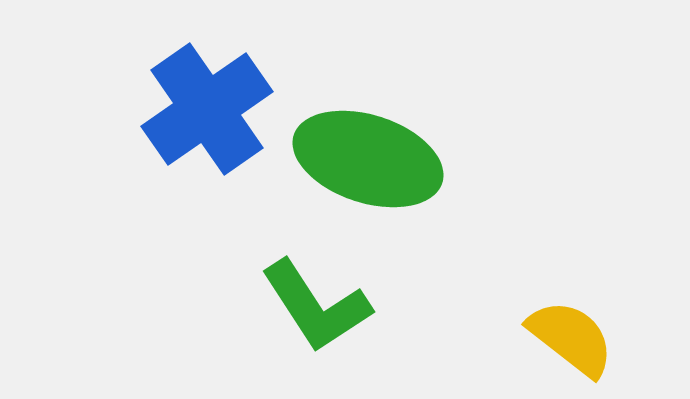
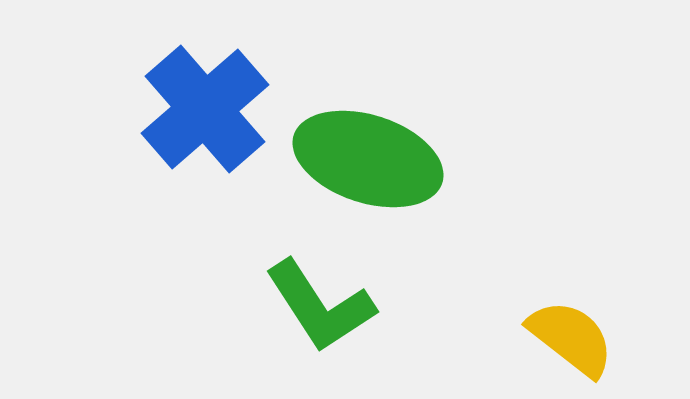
blue cross: moved 2 px left; rotated 6 degrees counterclockwise
green L-shape: moved 4 px right
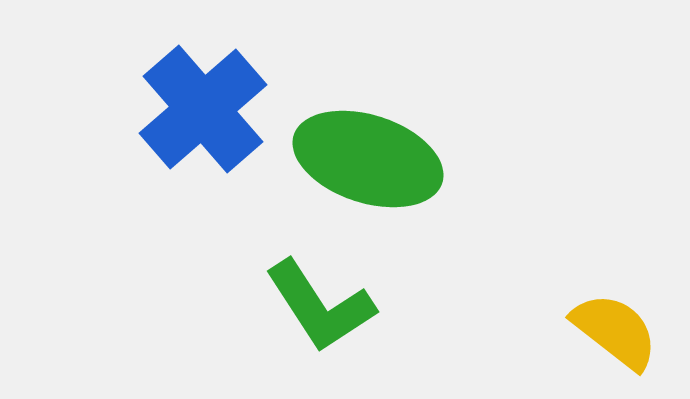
blue cross: moved 2 px left
yellow semicircle: moved 44 px right, 7 px up
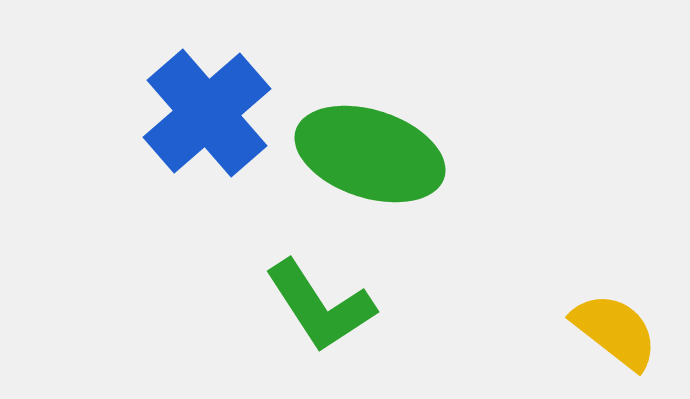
blue cross: moved 4 px right, 4 px down
green ellipse: moved 2 px right, 5 px up
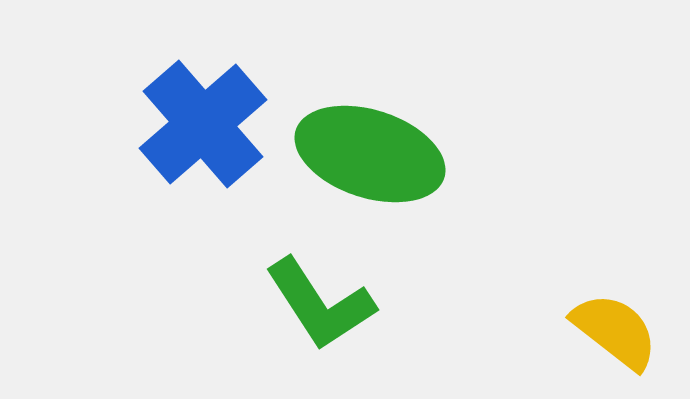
blue cross: moved 4 px left, 11 px down
green L-shape: moved 2 px up
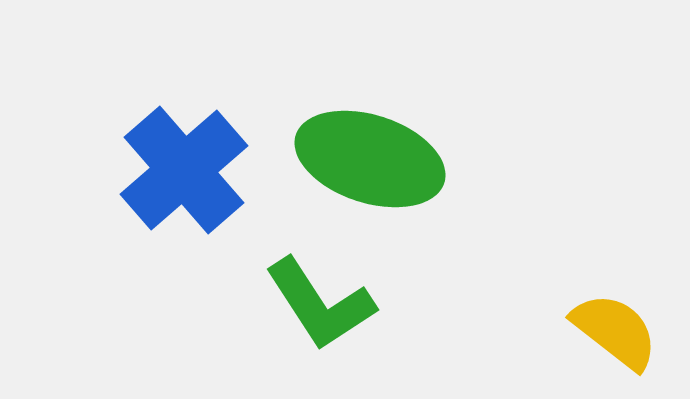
blue cross: moved 19 px left, 46 px down
green ellipse: moved 5 px down
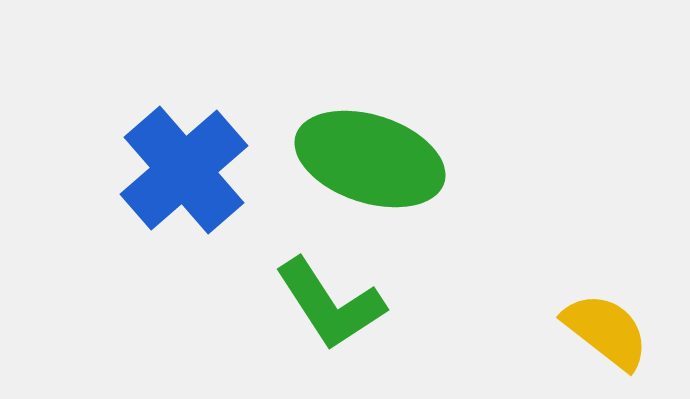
green L-shape: moved 10 px right
yellow semicircle: moved 9 px left
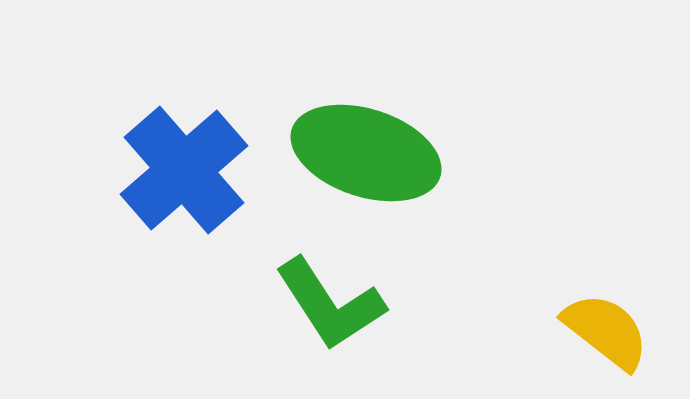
green ellipse: moved 4 px left, 6 px up
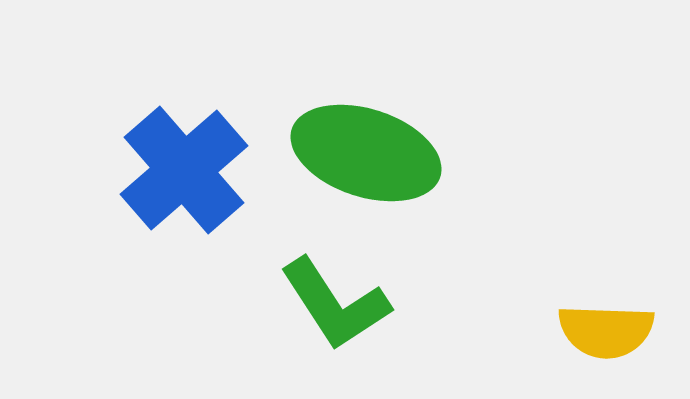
green L-shape: moved 5 px right
yellow semicircle: rotated 144 degrees clockwise
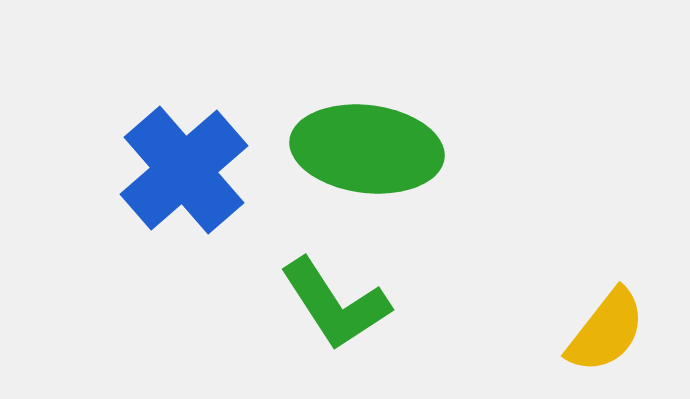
green ellipse: moved 1 px right, 4 px up; rotated 11 degrees counterclockwise
yellow semicircle: rotated 54 degrees counterclockwise
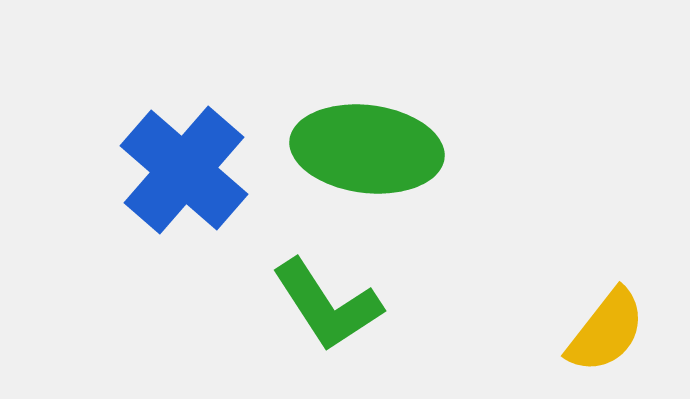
blue cross: rotated 8 degrees counterclockwise
green L-shape: moved 8 px left, 1 px down
